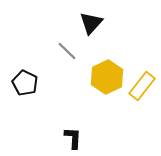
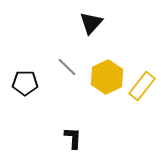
gray line: moved 16 px down
black pentagon: rotated 25 degrees counterclockwise
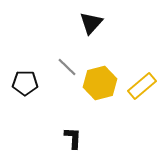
yellow hexagon: moved 7 px left, 6 px down; rotated 12 degrees clockwise
yellow rectangle: rotated 12 degrees clockwise
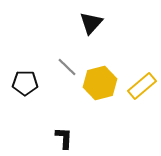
black L-shape: moved 9 px left
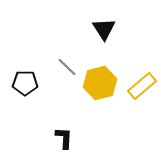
black triangle: moved 13 px right, 6 px down; rotated 15 degrees counterclockwise
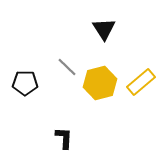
yellow rectangle: moved 1 px left, 4 px up
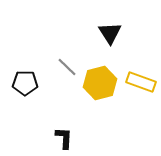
black triangle: moved 6 px right, 4 px down
yellow rectangle: rotated 60 degrees clockwise
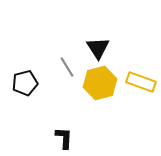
black triangle: moved 12 px left, 15 px down
gray line: rotated 15 degrees clockwise
black pentagon: rotated 15 degrees counterclockwise
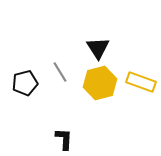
gray line: moved 7 px left, 5 px down
black L-shape: moved 1 px down
